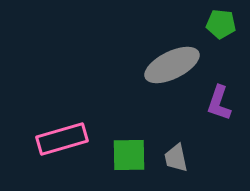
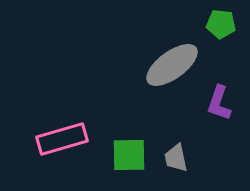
gray ellipse: rotated 10 degrees counterclockwise
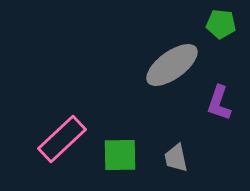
pink rectangle: rotated 27 degrees counterclockwise
green square: moved 9 px left
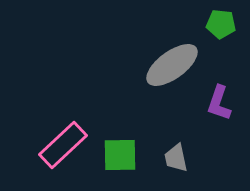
pink rectangle: moved 1 px right, 6 px down
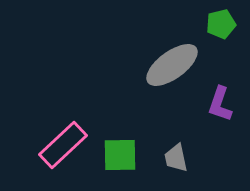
green pentagon: rotated 20 degrees counterclockwise
purple L-shape: moved 1 px right, 1 px down
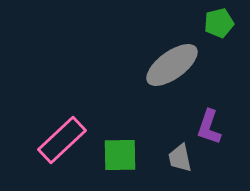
green pentagon: moved 2 px left, 1 px up
purple L-shape: moved 11 px left, 23 px down
pink rectangle: moved 1 px left, 5 px up
gray trapezoid: moved 4 px right
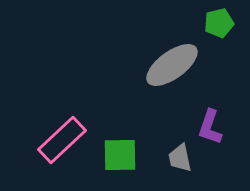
purple L-shape: moved 1 px right
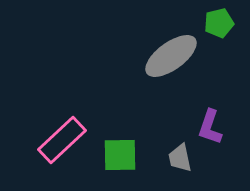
gray ellipse: moved 1 px left, 9 px up
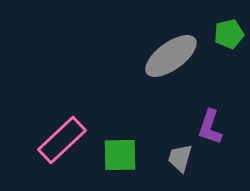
green pentagon: moved 10 px right, 11 px down
gray trapezoid: rotated 28 degrees clockwise
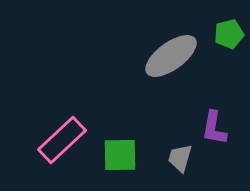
purple L-shape: moved 4 px right, 1 px down; rotated 9 degrees counterclockwise
